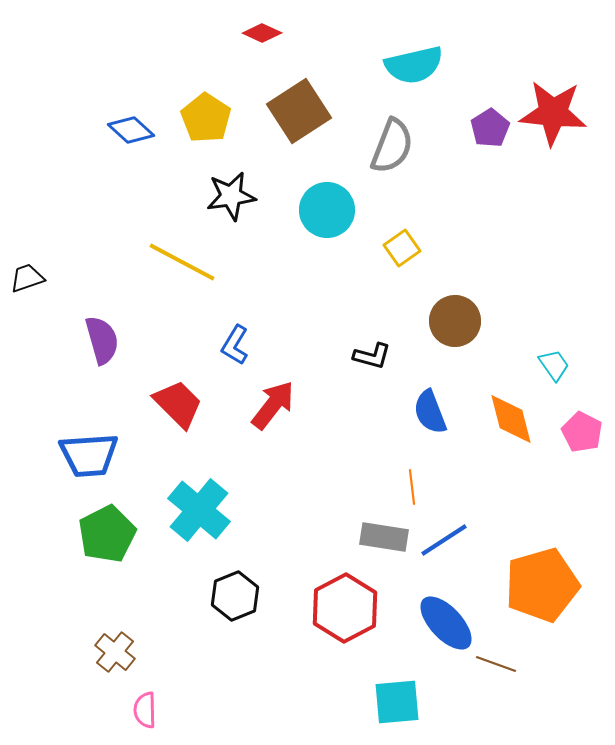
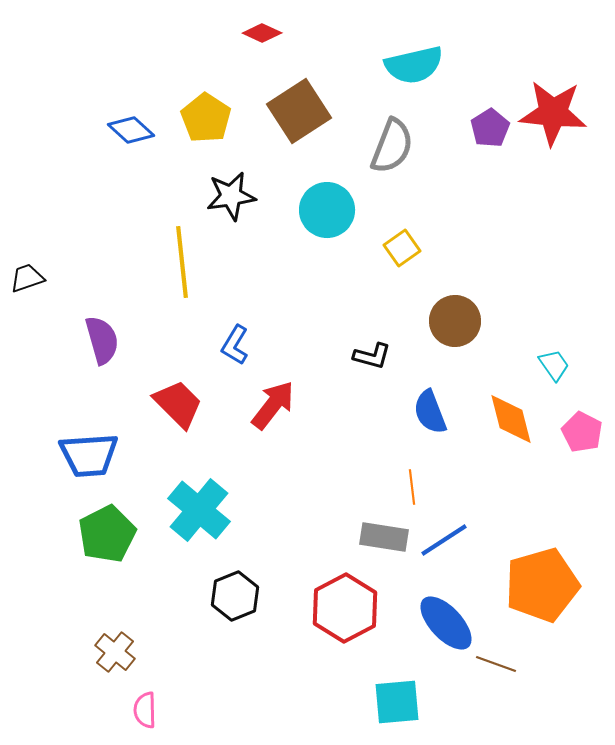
yellow line: rotated 56 degrees clockwise
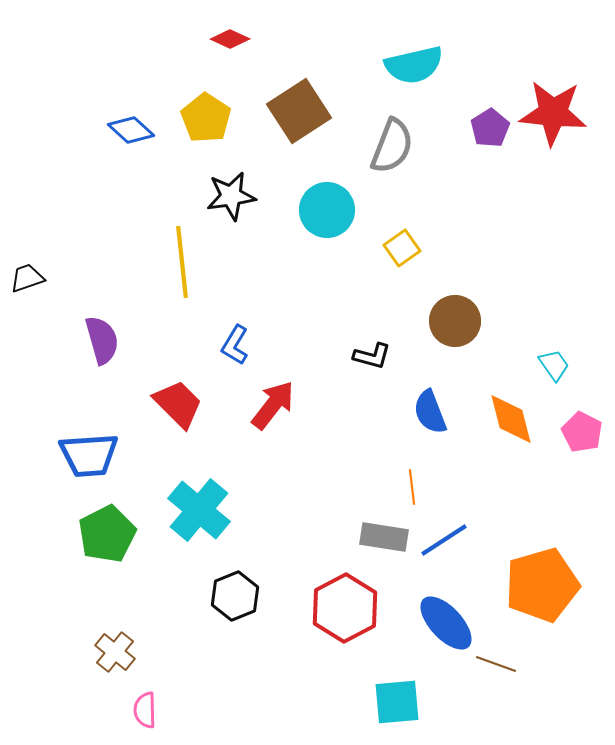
red diamond: moved 32 px left, 6 px down
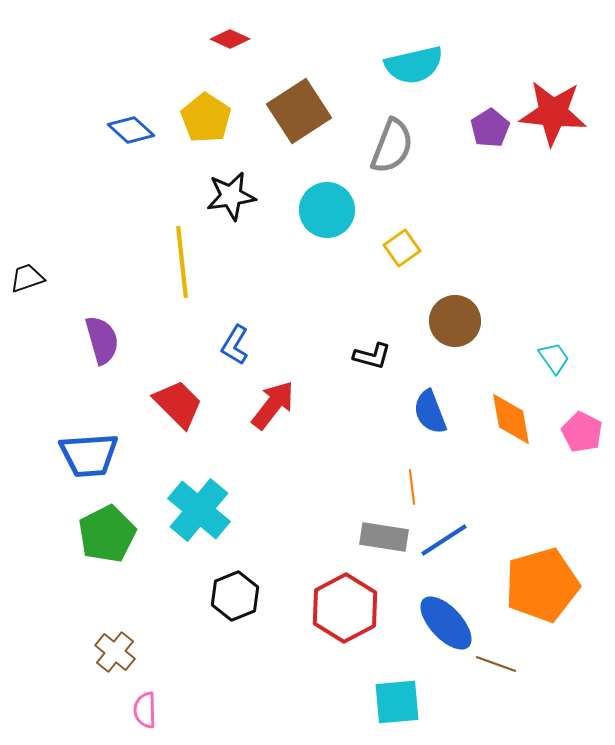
cyan trapezoid: moved 7 px up
orange diamond: rotated 4 degrees clockwise
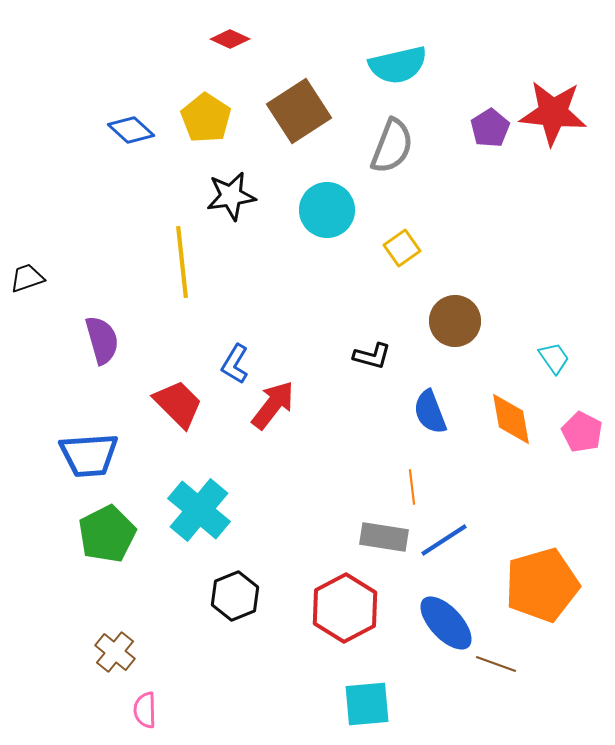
cyan semicircle: moved 16 px left
blue L-shape: moved 19 px down
cyan square: moved 30 px left, 2 px down
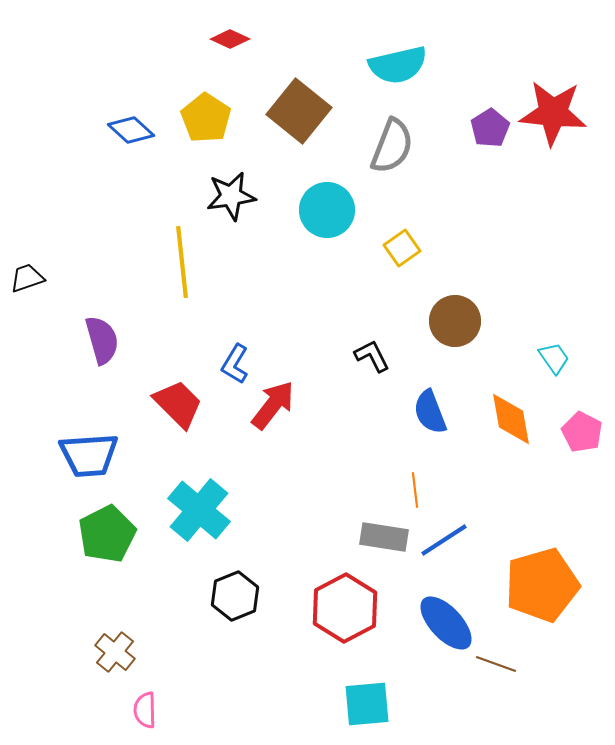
brown square: rotated 18 degrees counterclockwise
black L-shape: rotated 132 degrees counterclockwise
orange line: moved 3 px right, 3 px down
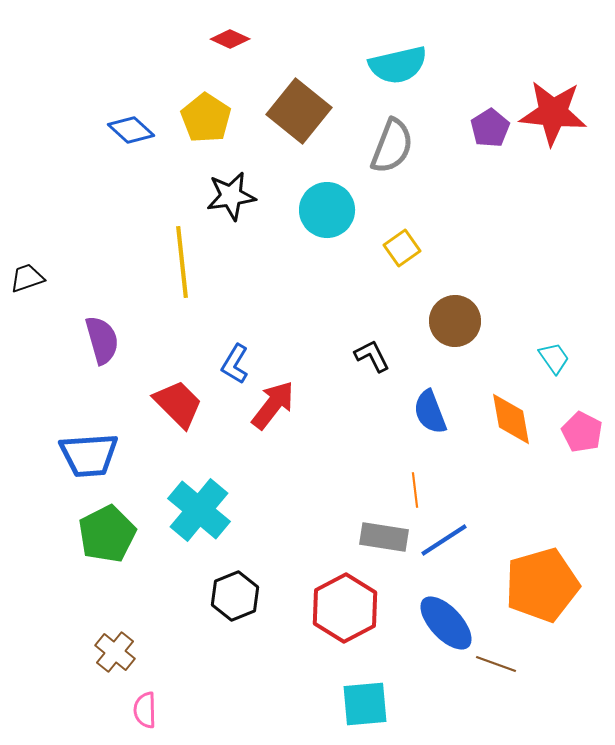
cyan square: moved 2 px left
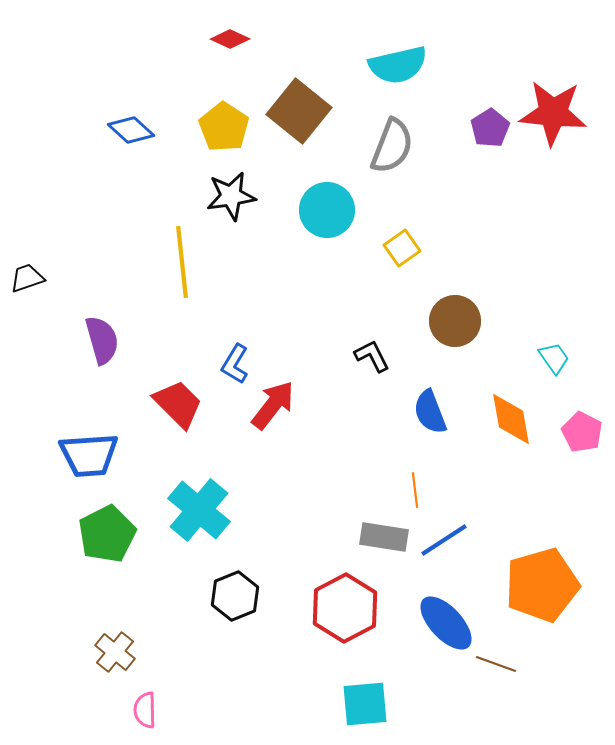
yellow pentagon: moved 18 px right, 9 px down
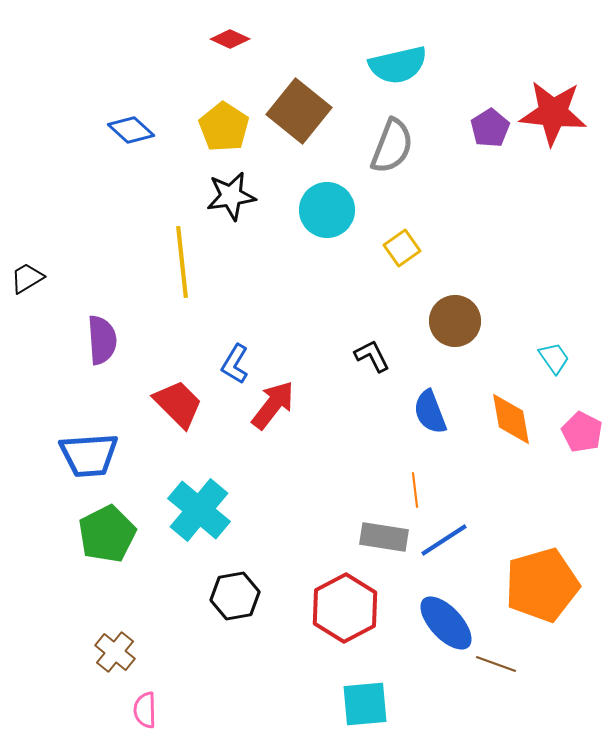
black trapezoid: rotated 12 degrees counterclockwise
purple semicircle: rotated 12 degrees clockwise
black hexagon: rotated 12 degrees clockwise
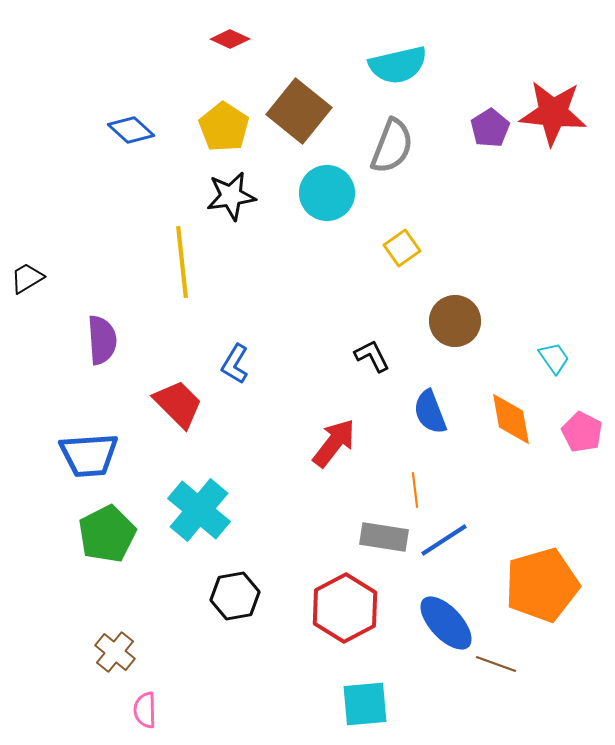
cyan circle: moved 17 px up
red arrow: moved 61 px right, 38 px down
